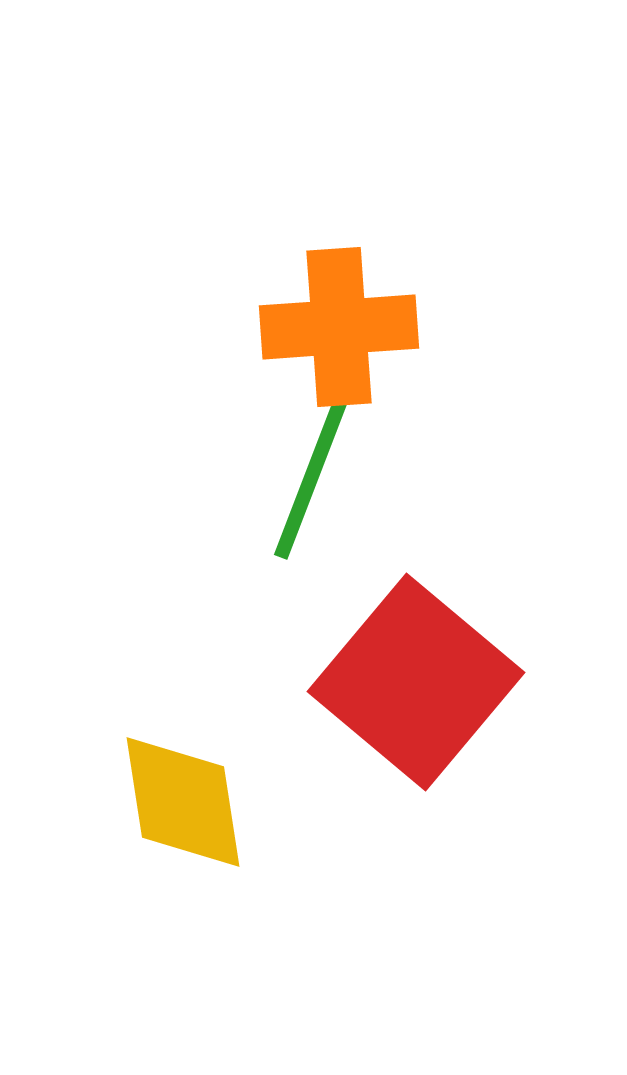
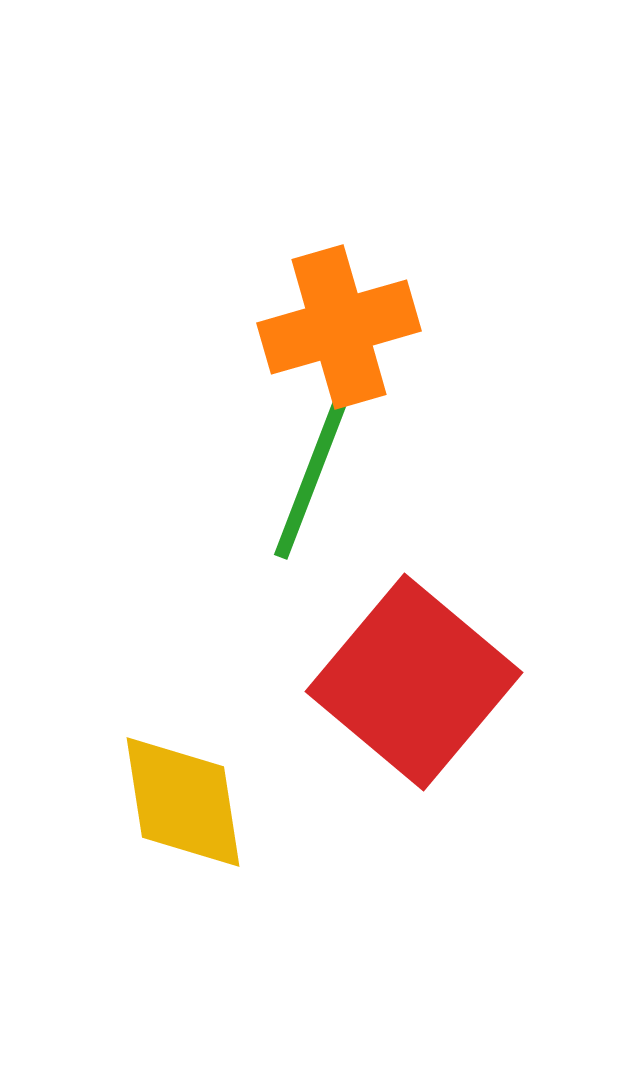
orange cross: rotated 12 degrees counterclockwise
red square: moved 2 px left
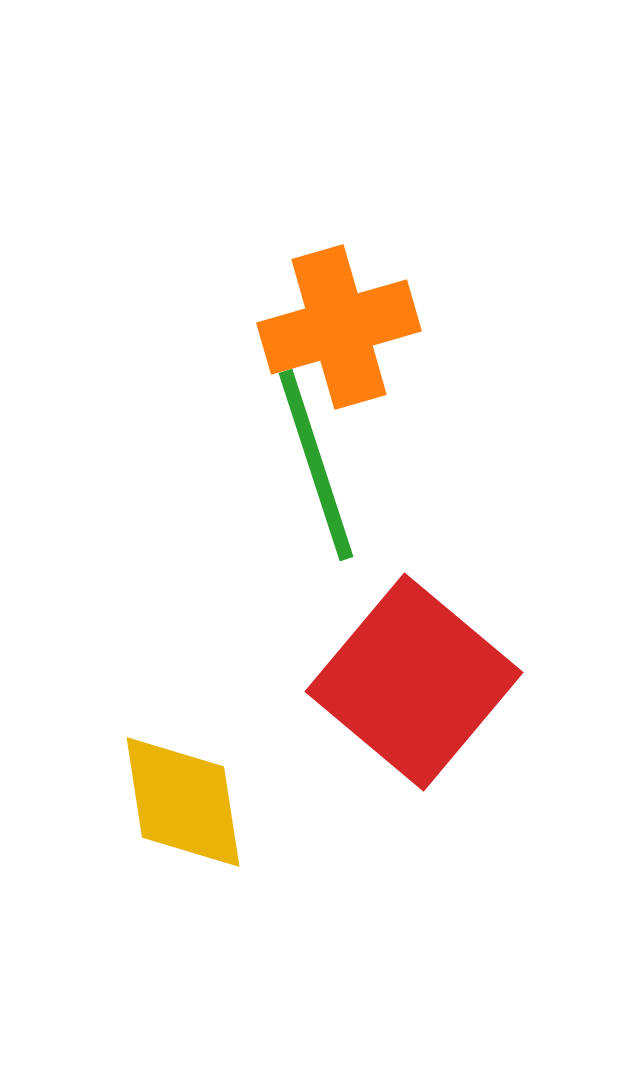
green line: rotated 39 degrees counterclockwise
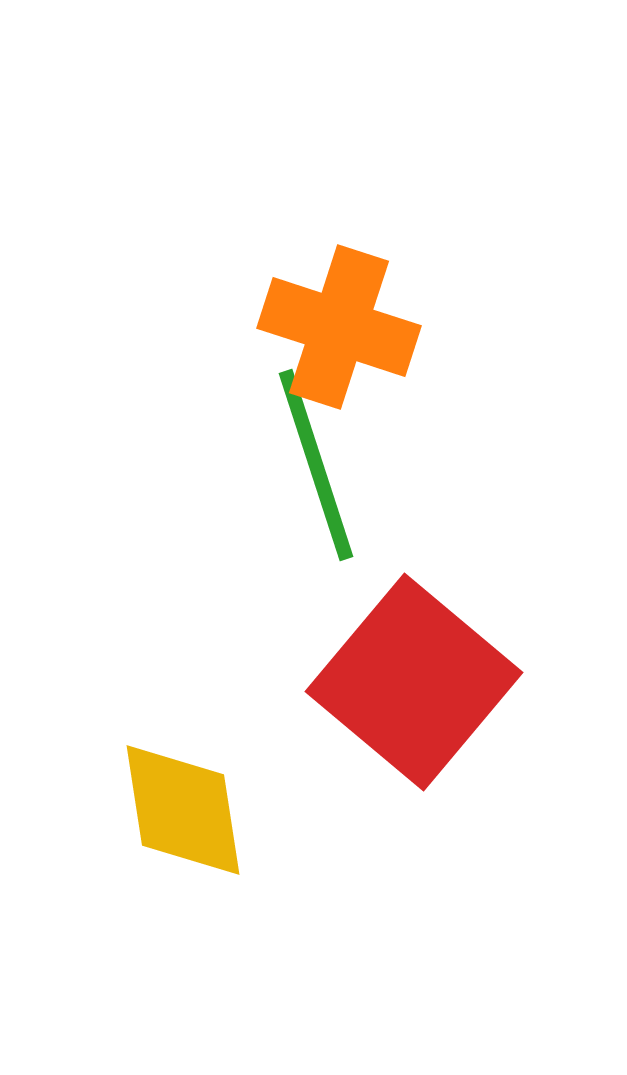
orange cross: rotated 34 degrees clockwise
yellow diamond: moved 8 px down
